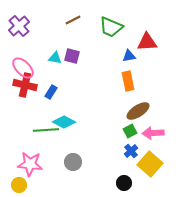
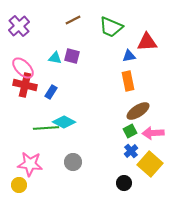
green line: moved 2 px up
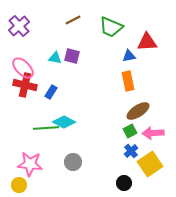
yellow square: rotated 15 degrees clockwise
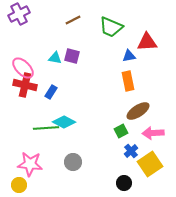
purple cross: moved 12 px up; rotated 15 degrees clockwise
green square: moved 9 px left
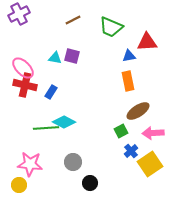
black circle: moved 34 px left
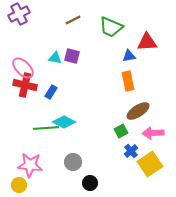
pink star: moved 1 px down
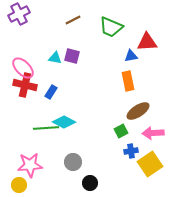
blue triangle: moved 2 px right
blue cross: rotated 32 degrees clockwise
pink star: rotated 10 degrees counterclockwise
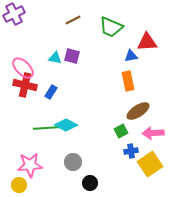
purple cross: moved 5 px left
cyan diamond: moved 2 px right, 3 px down
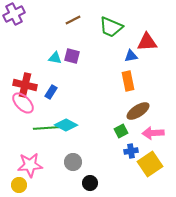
pink ellipse: moved 35 px down
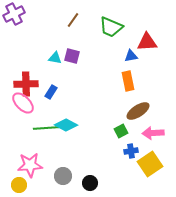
brown line: rotated 28 degrees counterclockwise
red cross: moved 1 px right, 1 px up; rotated 15 degrees counterclockwise
gray circle: moved 10 px left, 14 px down
